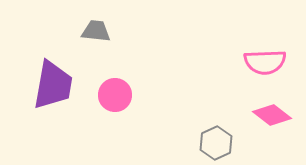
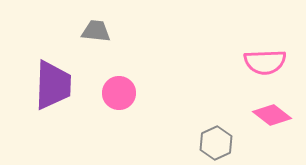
purple trapezoid: rotated 8 degrees counterclockwise
pink circle: moved 4 px right, 2 px up
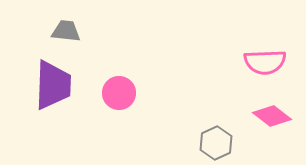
gray trapezoid: moved 30 px left
pink diamond: moved 1 px down
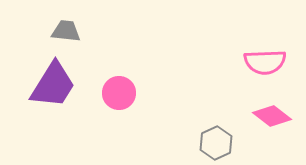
purple trapezoid: rotated 30 degrees clockwise
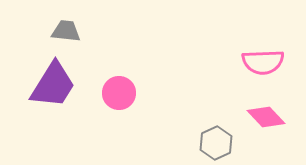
pink semicircle: moved 2 px left
pink diamond: moved 6 px left, 1 px down; rotated 9 degrees clockwise
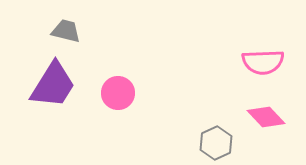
gray trapezoid: rotated 8 degrees clockwise
pink circle: moved 1 px left
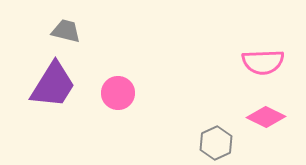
pink diamond: rotated 21 degrees counterclockwise
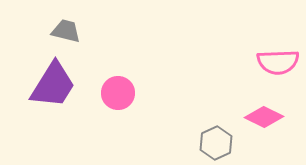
pink semicircle: moved 15 px right
pink diamond: moved 2 px left
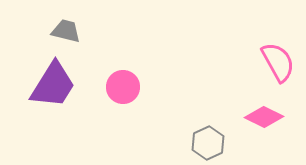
pink semicircle: rotated 117 degrees counterclockwise
pink circle: moved 5 px right, 6 px up
gray hexagon: moved 8 px left
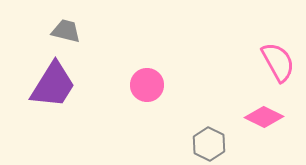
pink circle: moved 24 px right, 2 px up
gray hexagon: moved 1 px right, 1 px down; rotated 8 degrees counterclockwise
